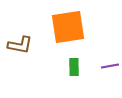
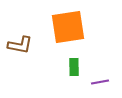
purple line: moved 10 px left, 16 px down
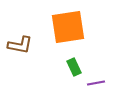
green rectangle: rotated 24 degrees counterclockwise
purple line: moved 4 px left, 1 px down
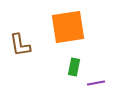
brown L-shape: rotated 70 degrees clockwise
green rectangle: rotated 36 degrees clockwise
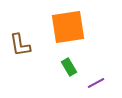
green rectangle: moved 5 px left; rotated 42 degrees counterclockwise
purple line: rotated 18 degrees counterclockwise
